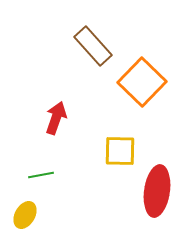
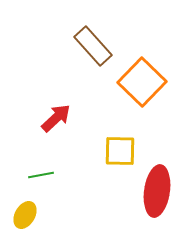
red arrow: rotated 28 degrees clockwise
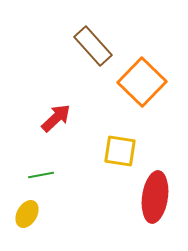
yellow square: rotated 8 degrees clockwise
red ellipse: moved 2 px left, 6 px down
yellow ellipse: moved 2 px right, 1 px up
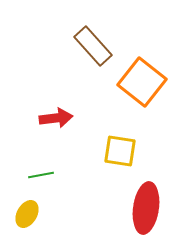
orange square: rotated 6 degrees counterclockwise
red arrow: rotated 36 degrees clockwise
red ellipse: moved 9 px left, 11 px down
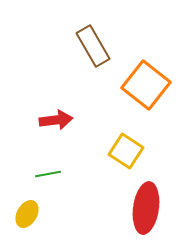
brown rectangle: rotated 12 degrees clockwise
orange square: moved 4 px right, 3 px down
red arrow: moved 2 px down
yellow square: moved 6 px right; rotated 24 degrees clockwise
green line: moved 7 px right, 1 px up
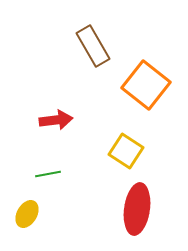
red ellipse: moved 9 px left, 1 px down
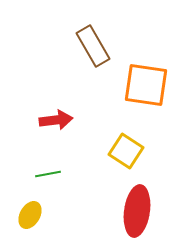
orange square: rotated 30 degrees counterclockwise
red ellipse: moved 2 px down
yellow ellipse: moved 3 px right, 1 px down
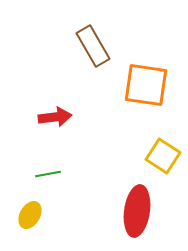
red arrow: moved 1 px left, 3 px up
yellow square: moved 37 px right, 5 px down
